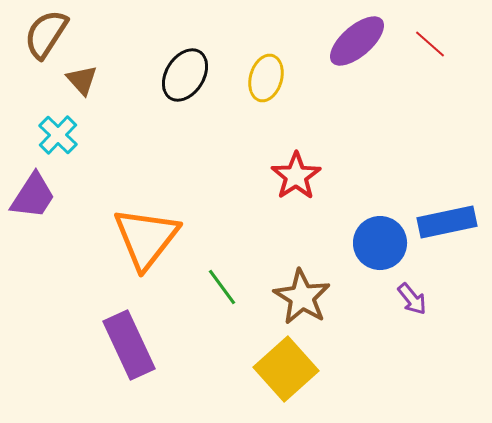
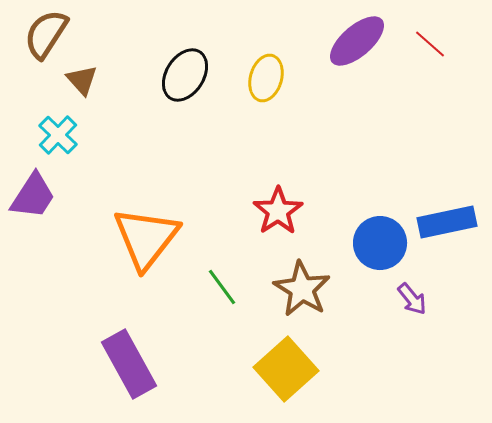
red star: moved 18 px left, 35 px down
brown star: moved 8 px up
purple rectangle: moved 19 px down; rotated 4 degrees counterclockwise
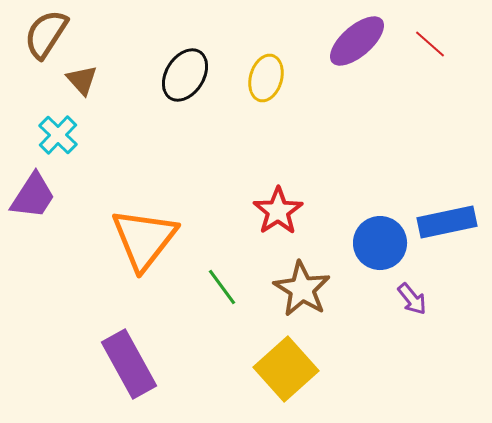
orange triangle: moved 2 px left, 1 px down
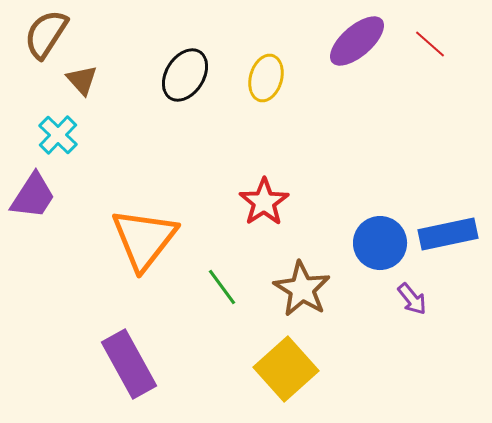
red star: moved 14 px left, 9 px up
blue rectangle: moved 1 px right, 12 px down
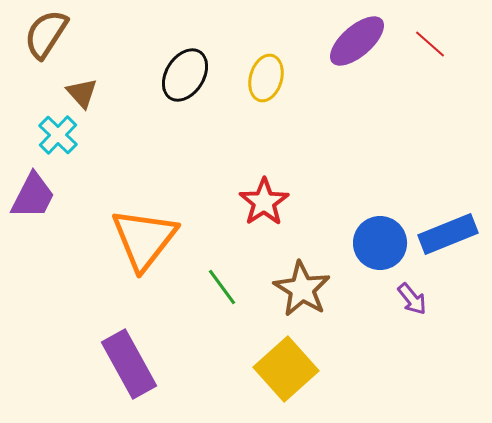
brown triangle: moved 13 px down
purple trapezoid: rotated 6 degrees counterclockwise
blue rectangle: rotated 10 degrees counterclockwise
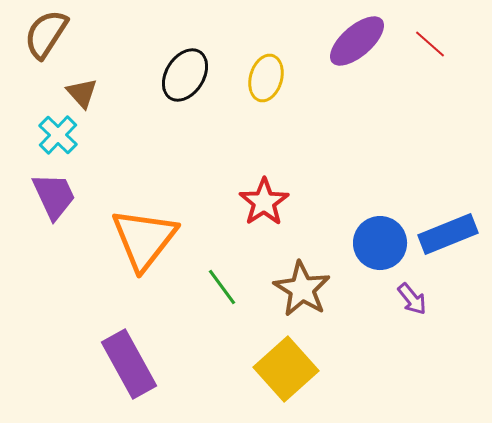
purple trapezoid: moved 21 px right; rotated 52 degrees counterclockwise
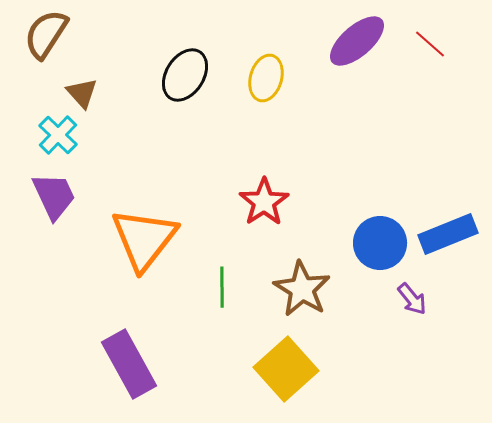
green line: rotated 36 degrees clockwise
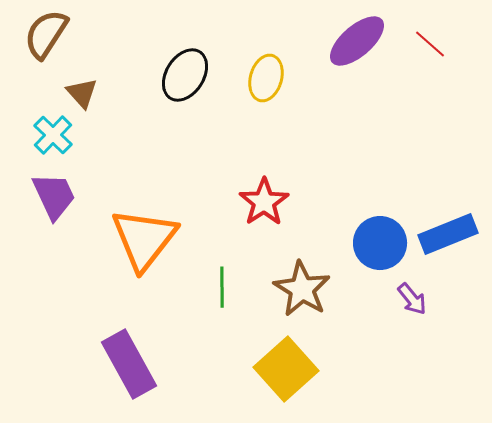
cyan cross: moved 5 px left
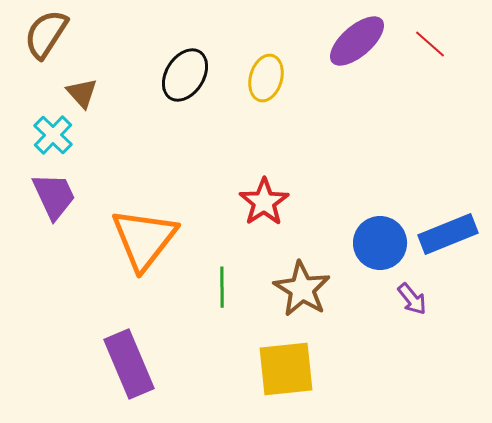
purple rectangle: rotated 6 degrees clockwise
yellow square: rotated 36 degrees clockwise
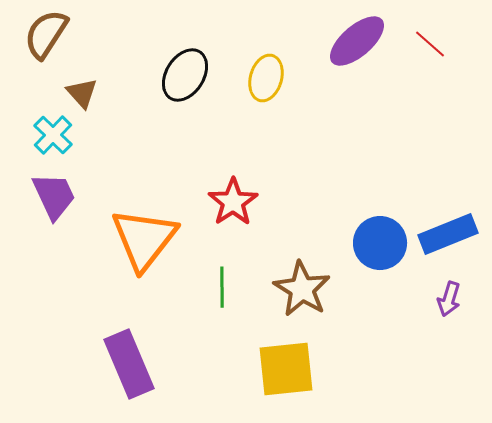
red star: moved 31 px left
purple arrow: moved 37 px right; rotated 56 degrees clockwise
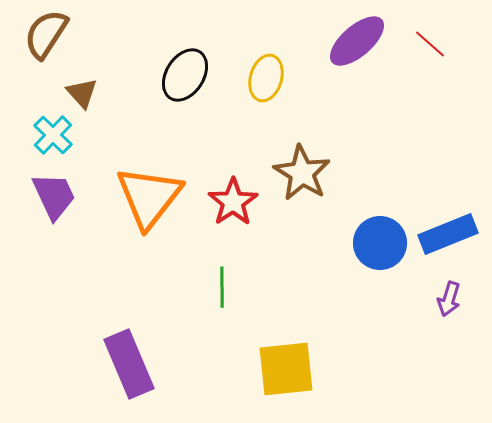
orange triangle: moved 5 px right, 42 px up
brown star: moved 116 px up
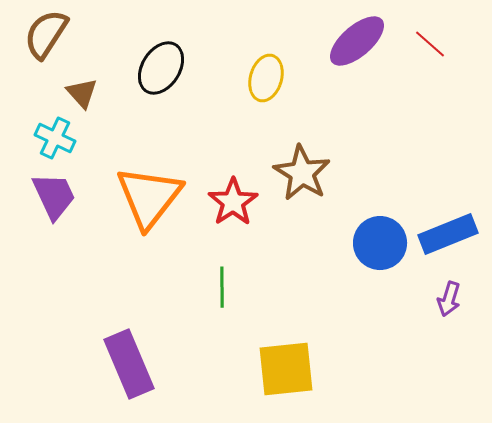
black ellipse: moved 24 px left, 7 px up
cyan cross: moved 2 px right, 3 px down; rotated 18 degrees counterclockwise
